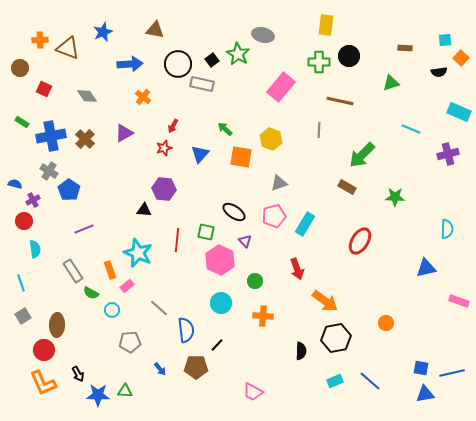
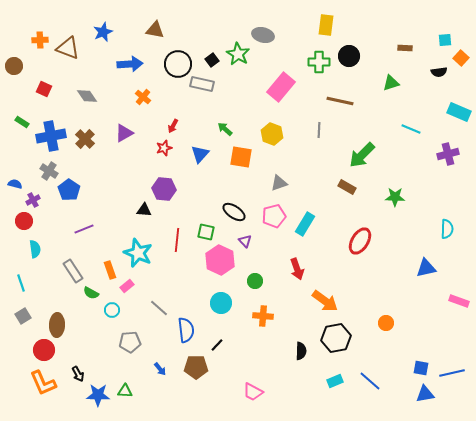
brown circle at (20, 68): moved 6 px left, 2 px up
yellow hexagon at (271, 139): moved 1 px right, 5 px up
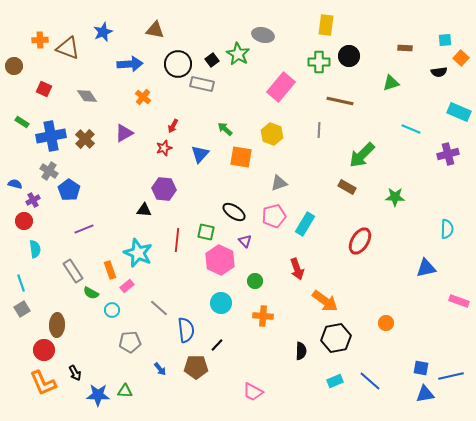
gray square at (23, 316): moved 1 px left, 7 px up
blue line at (452, 373): moved 1 px left, 3 px down
black arrow at (78, 374): moved 3 px left, 1 px up
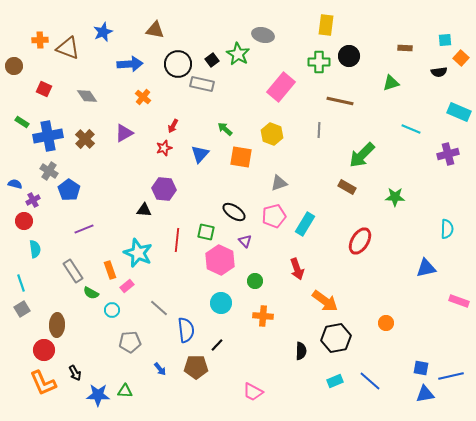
blue cross at (51, 136): moved 3 px left
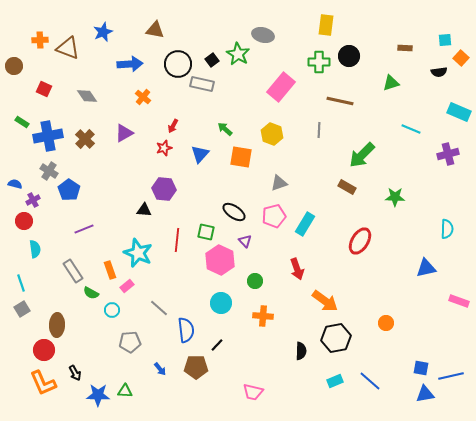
pink trapezoid at (253, 392): rotated 15 degrees counterclockwise
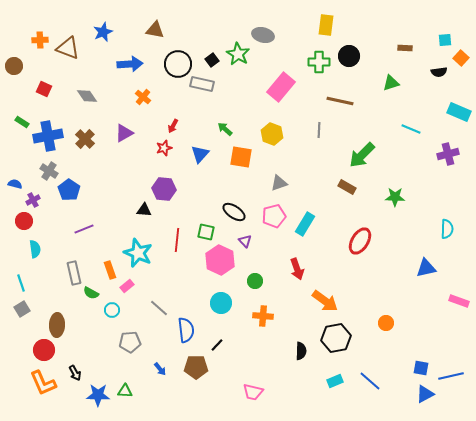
gray rectangle at (73, 271): moved 1 px right, 2 px down; rotated 20 degrees clockwise
blue triangle at (425, 394): rotated 18 degrees counterclockwise
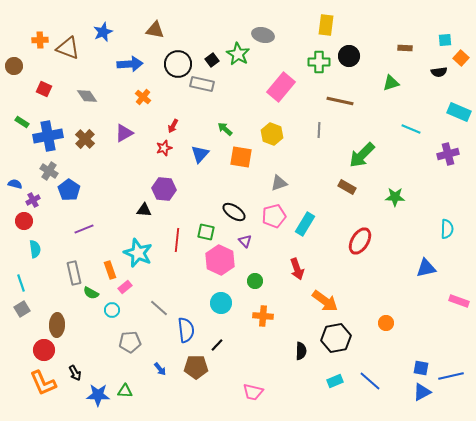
pink rectangle at (127, 286): moved 2 px left, 1 px down
blue triangle at (425, 394): moved 3 px left, 2 px up
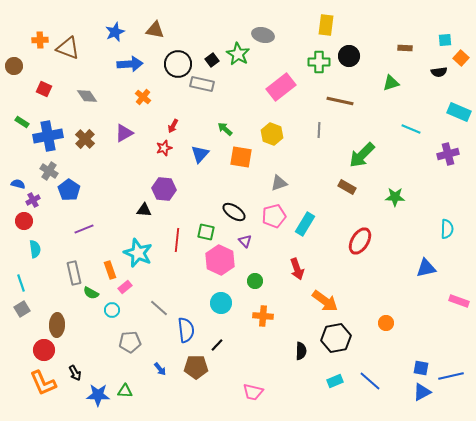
blue star at (103, 32): moved 12 px right
pink rectangle at (281, 87): rotated 12 degrees clockwise
blue semicircle at (15, 184): moved 3 px right
